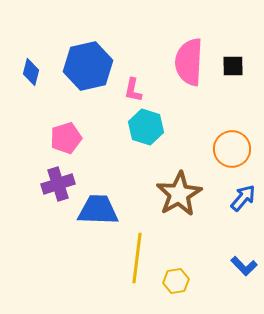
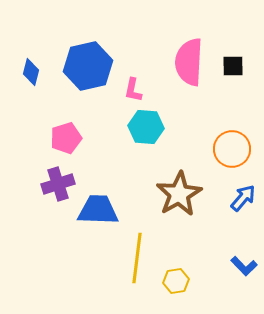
cyan hexagon: rotated 12 degrees counterclockwise
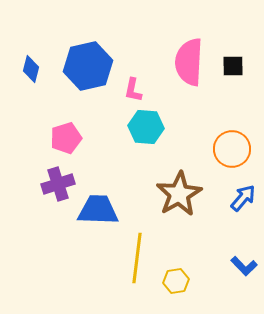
blue diamond: moved 3 px up
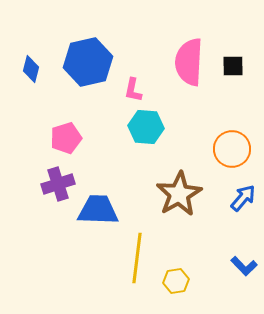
blue hexagon: moved 4 px up
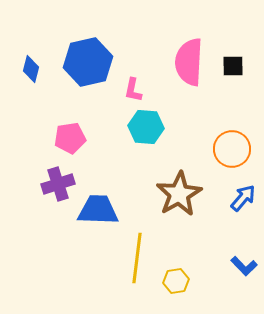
pink pentagon: moved 4 px right; rotated 8 degrees clockwise
